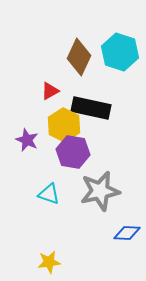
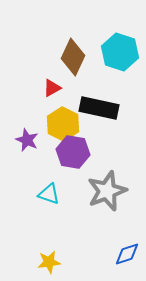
brown diamond: moved 6 px left
red triangle: moved 2 px right, 3 px up
black rectangle: moved 8 px right
yellow hexagon: moved 1 px left, 1 px up
gray star: moved 7 px right; rotated 9 degrees counterclockwise
blue diamond: moved 21 px down; rotated 20 degrees counterclockwise
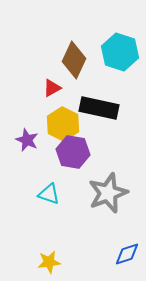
brown diamond: moved 1 px right, 3 px down
gray star: moved 1 px right, 2 px down
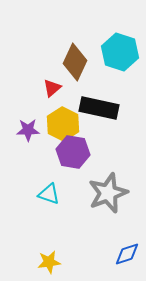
brown diamond: moved 1 px right, 2 px down
red triangle: rotated 12 degrees counterclockwise
purple star: moved 1 px right, 10 px up; rotated 25 degrees counterclockwise
